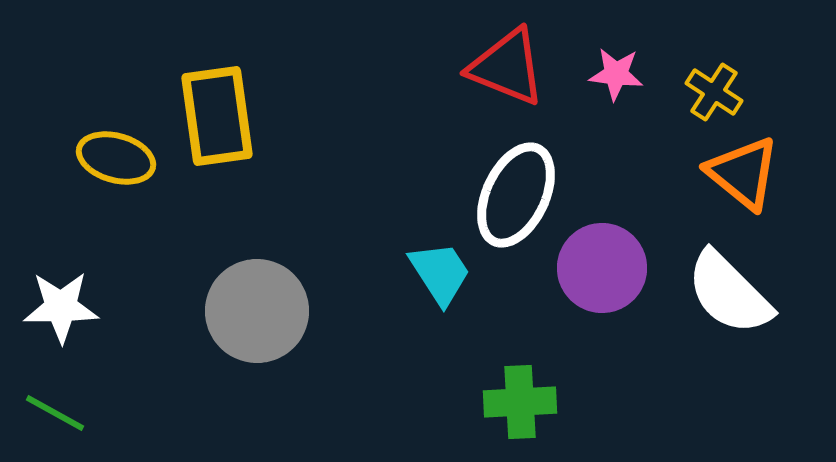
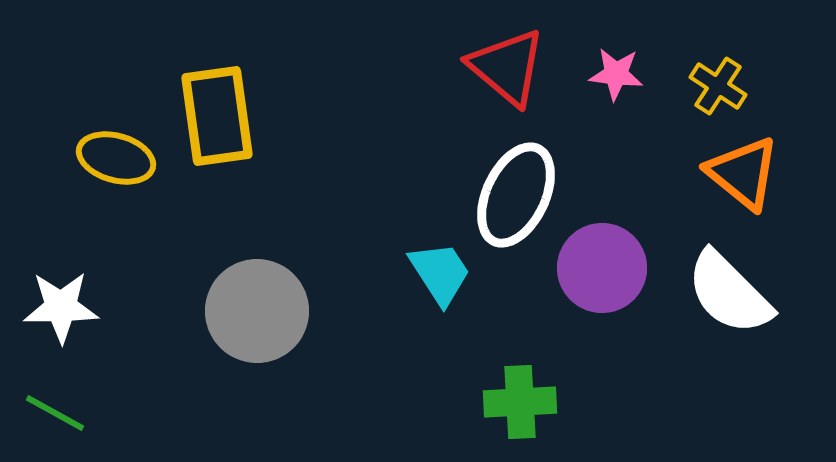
red triangle: rotated 18 degrees clockwise
yellow cross: moved 4 px right, 6 px up
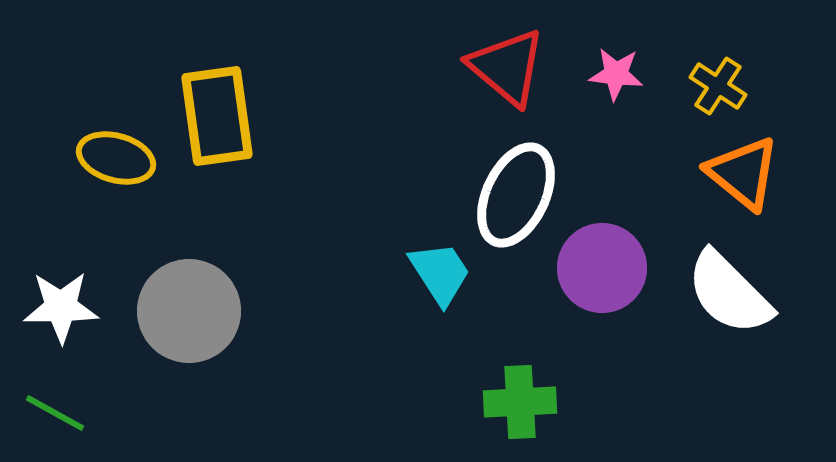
gray circle: moved 68 px left
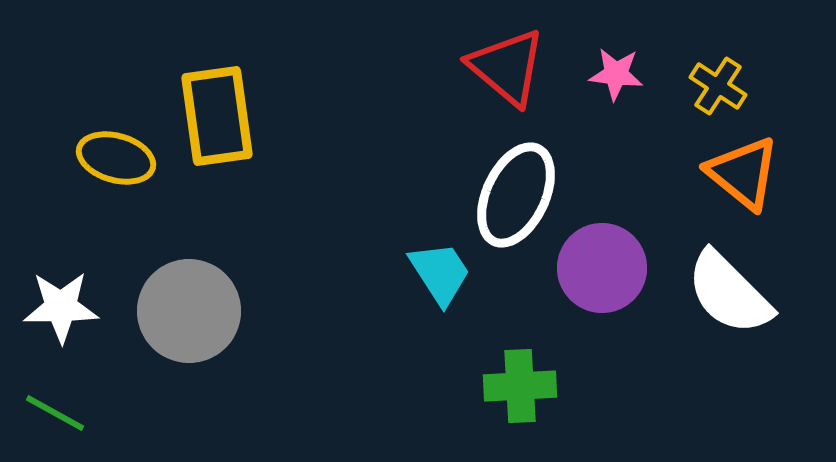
green cross: moved 16 px up
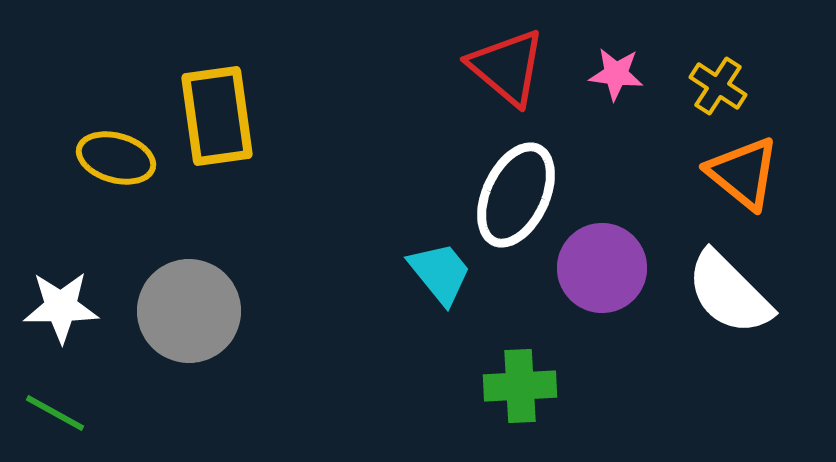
cyan trapezoid: rotated 6 degrees counterclockwise
